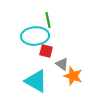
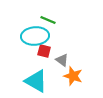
green line: rotated 56 degrees counterclockwise
red square: moved 2 px left
gray triangle: moved 4 px up
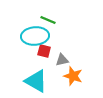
gray triangle: rotated 48 degrees counterclockwise
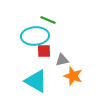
red square: rotated 16 degrees counterclockwise
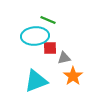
red square: moved 6 px right, 3 px up
gray triangle: moved 2 px right, 2 px up
orange star: rotated 18 degrees clockwise
cyan triangle: rotated 50 degrees counterclockwise
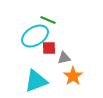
cyan ellipse: rotated 28 degrees counterclockwise
red square: moved 1 px left
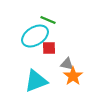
gray triangle: moved 3 px right, 6 px down; rotated 24 degrees clockwise
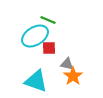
cyan triangle: rotated 40 degrees clockwise
